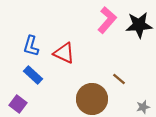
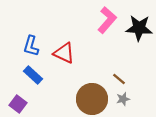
black star: moved 3 px down; rotated 8 degrees clockwise
gray star: moved 20 px left, 8 px up
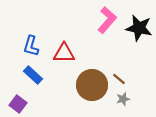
black star: rotated 8 degrees clockwise
red triangle: rotated 25 degrees counterclockwise
brown circle: moved 14 px up
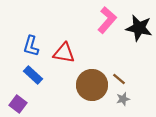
red triangle: rotated 10 degrees clockwise
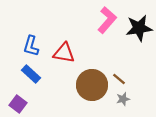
black star: rotated 20 degrees counterclockwise
blue rectangle: moved 2 px left, 1 px up
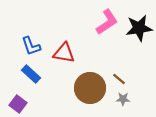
pink L-shape: moved 2 px down; rotated 16 degrees clockwise
blue L-shape: rotated 35 degrees counterclockwise
brown circle: moved 2 px left, 3 px down
gray star: rotated 16 degrees clockwise
